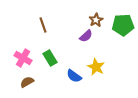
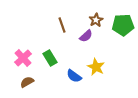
brown line: moved 19 px right
pink cross: rotated 18 degrees clockwise
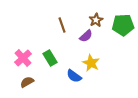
yellow star: moved 5 px left, 4 px up
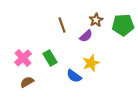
yellow star: rotated 24 degrees clockwise
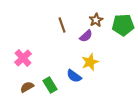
green rectangle: moved 27 px down
yellow star: moved 1 px left, 1 px up
brown semicircle: moved 5 px down
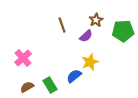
green pentagon: moved 6 px down
blue semicircle: rotated 105 degrees clockwise
